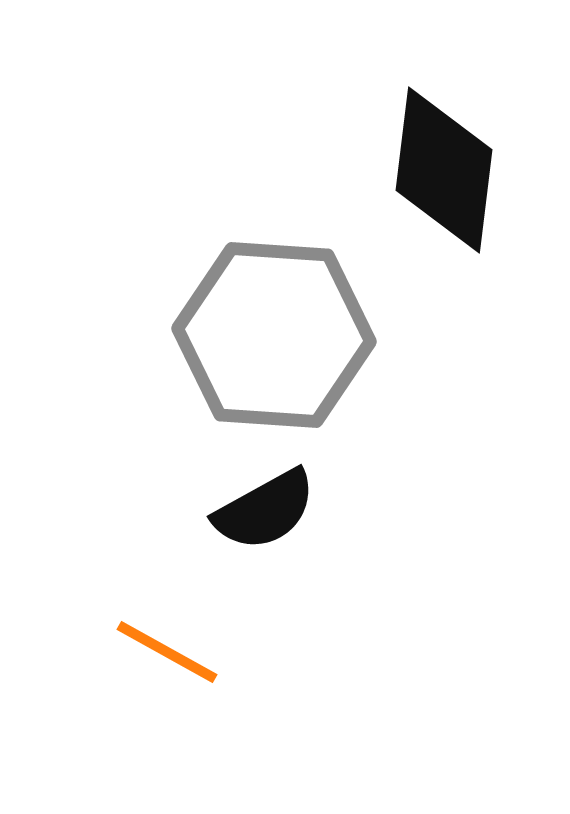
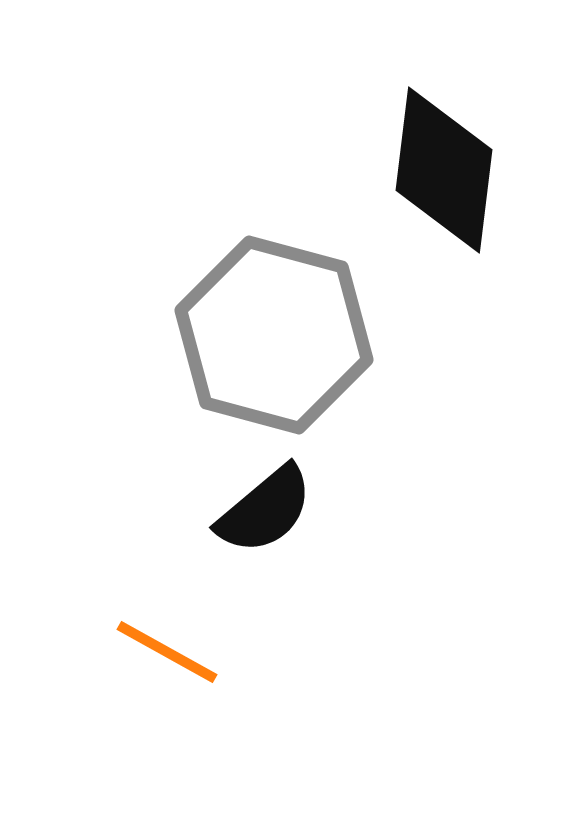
gray hexagon: rotated 11 degrees clockwise
black semicircle: rotated 11 degrees counterclockwise
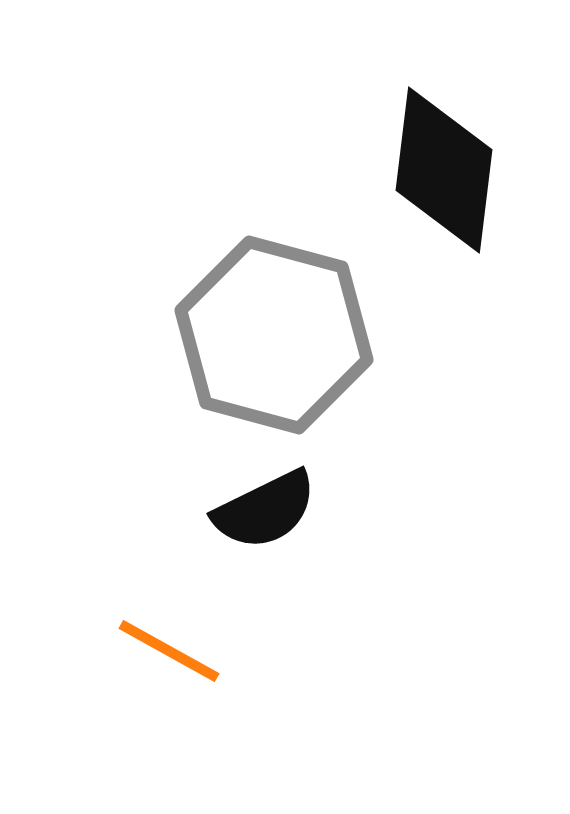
black semicircle: rotated 14 degrees clockwise
orange line: moved 2 px right, 1 px up
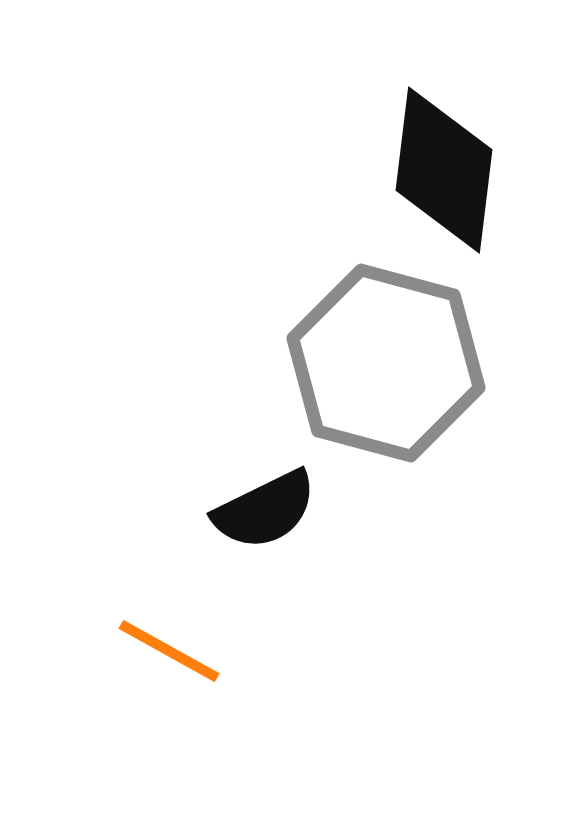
gray hexagon: moved 112 px right, 28 px down
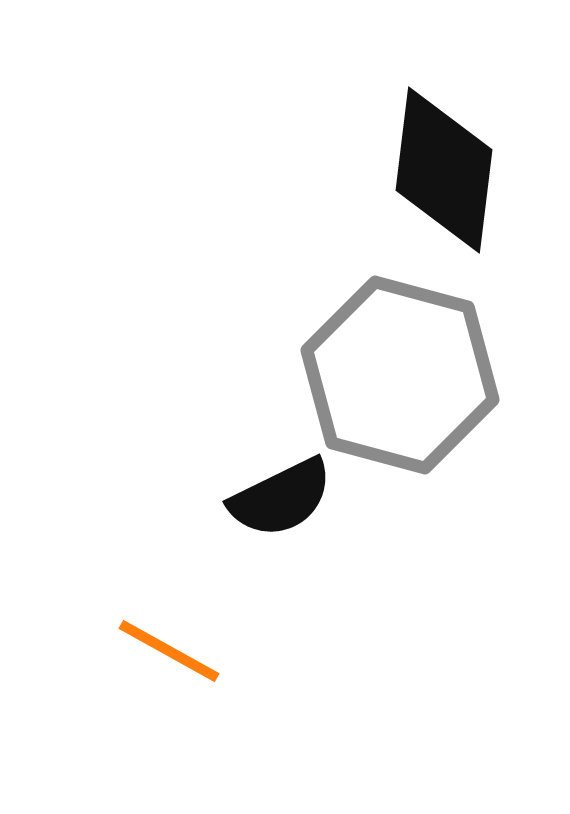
gray hexagon: moved 14 px right, 12 px down
black semicircle: moved 16 px right, 12 px up
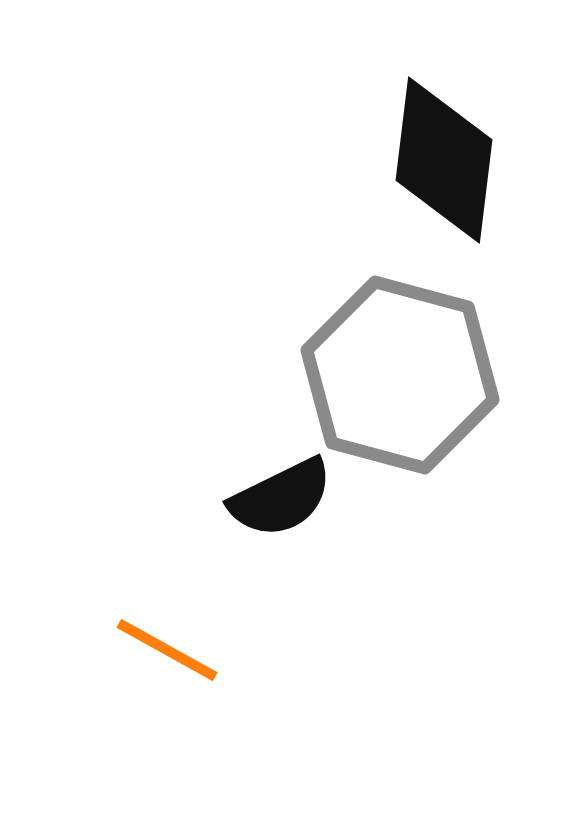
black diamond: moved 10 px up
orange line: moved 2 px left, 1 px up
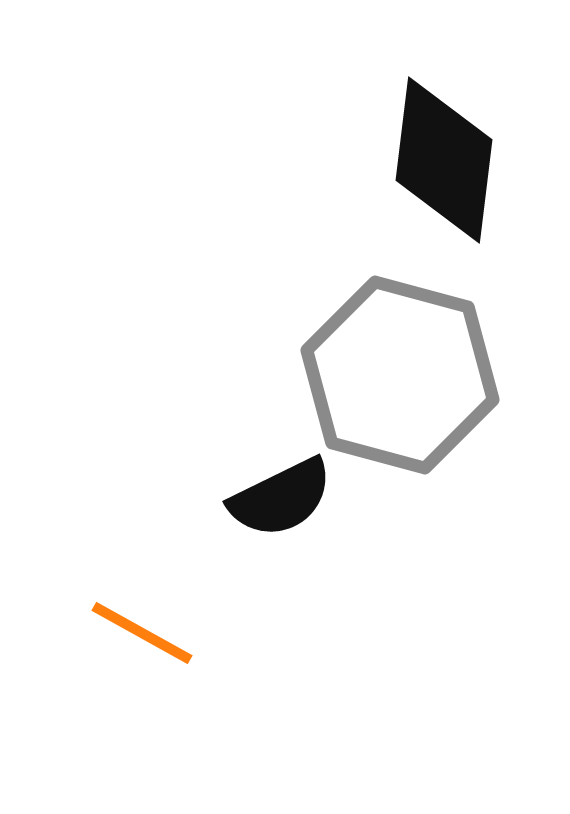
orange line: moved 25 px left, 17 px up
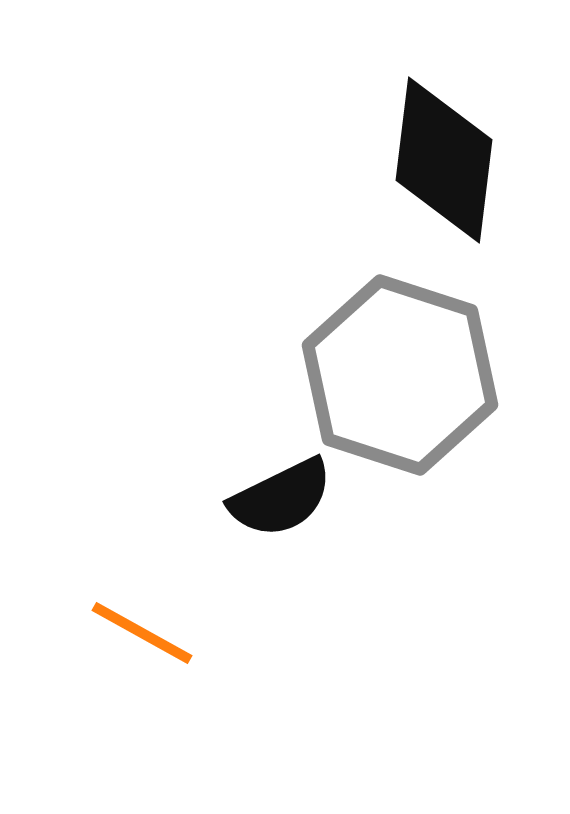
gray hexagon: rotated 3 degrees clockwise
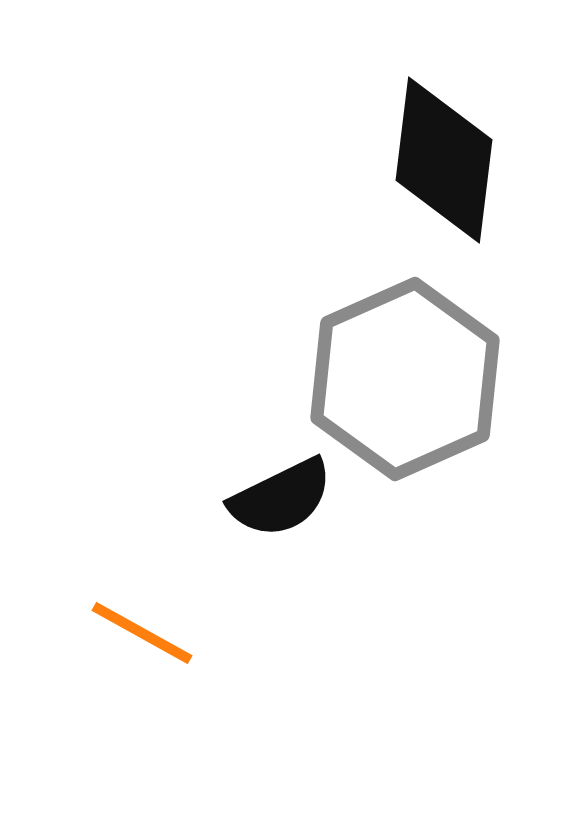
gray hexagon: moved 5 px right, 4 px down; rotated 18 degrees clockwise
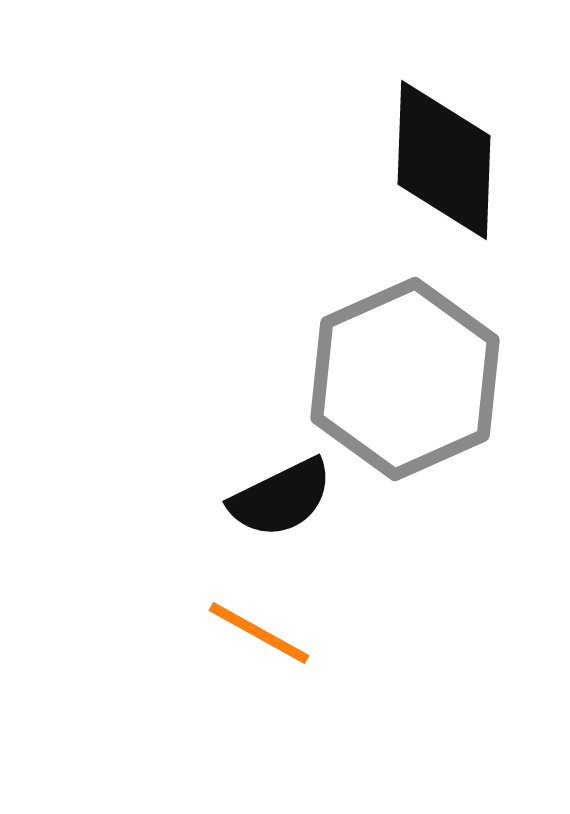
black diamond: rotated 5 degrees counterclockwise
orange line: moved 117 px right
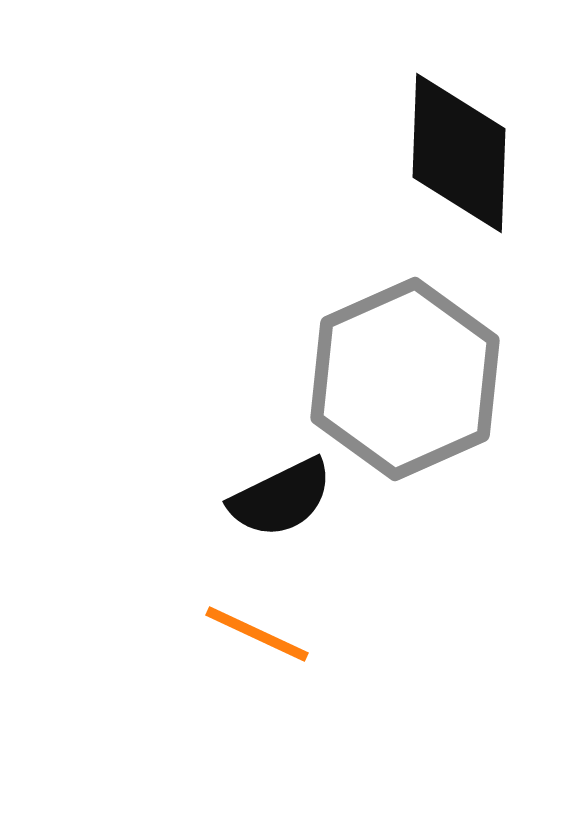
black diamond: moved 15 px right, 7 px up
orange line: moved 2 px left, 1 px down; rotated 4 degrees counterclockwise
